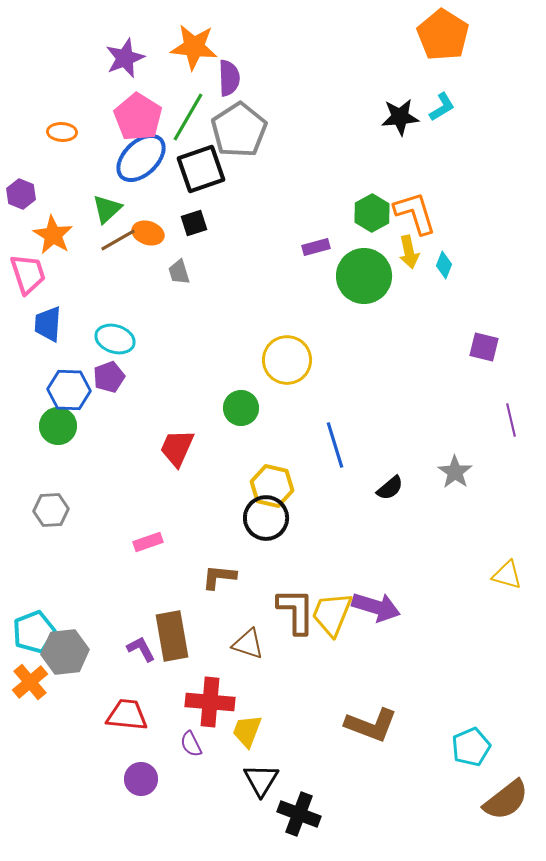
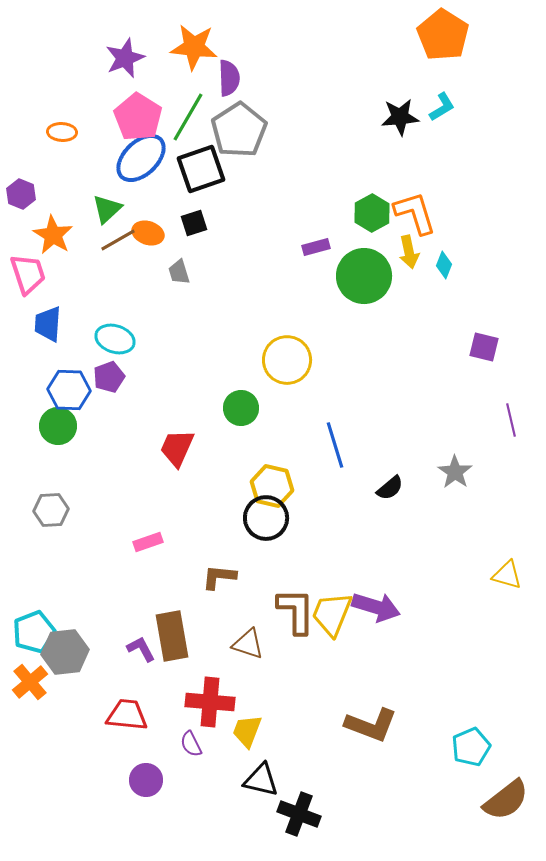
purple circle at (141, 779): moved 5 px right, 1 px down
black triangle at (261, 780): rotated 48 degrees counterclockwise
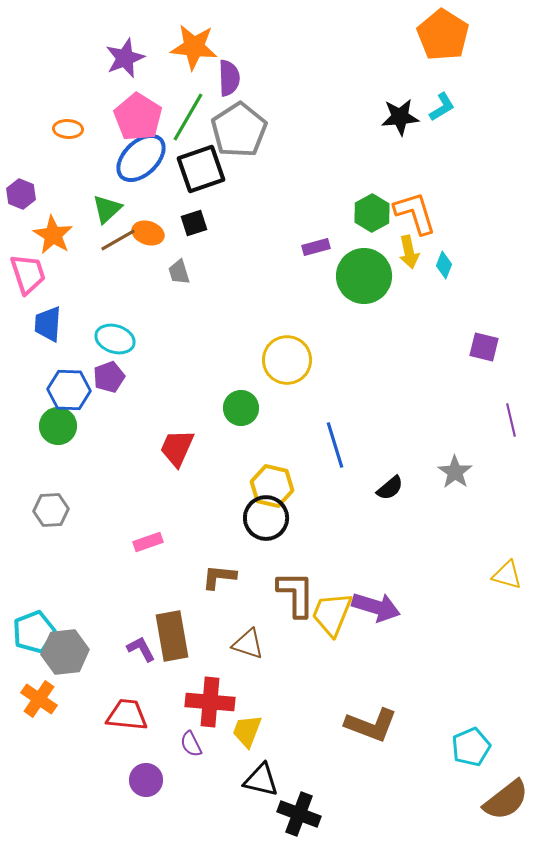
orange ellipse at (62, 132): moved 6 px right, 3 px up
brown L-shape at (296, 611): moved 17 px up
orange cross at (30, 682): moved 9 px right, 17 px down; rotated 15 degrees counterclockwise
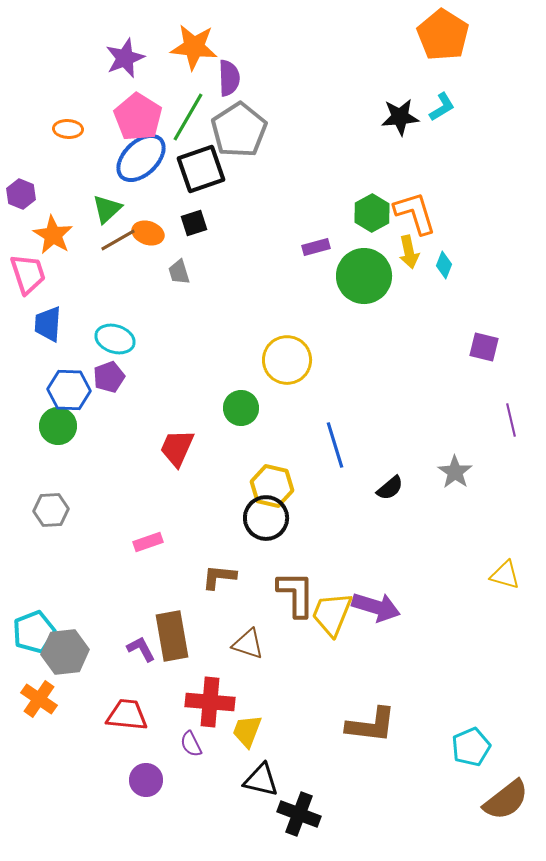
yellow triangle at (507, 575): moved 2 px left
brown L-shape at (371, 725): rotated 14 degrees counterclockwise
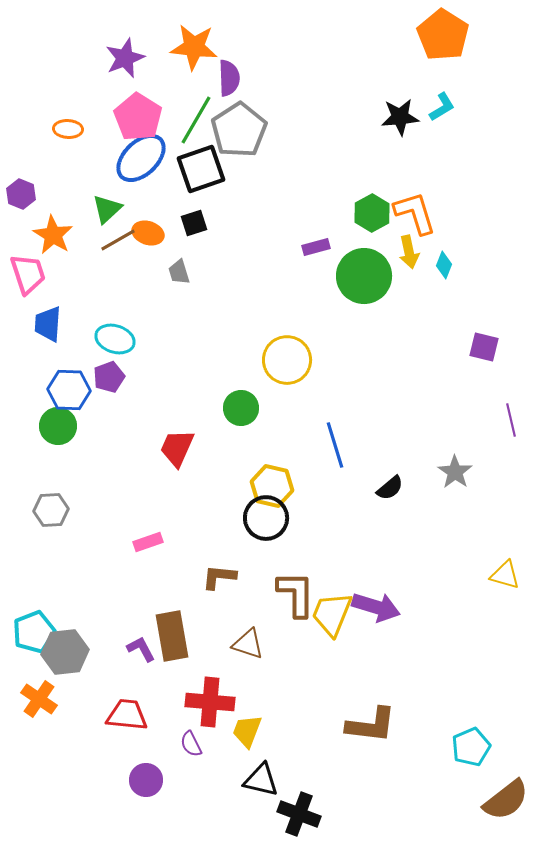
green line at (188, 117): moved 8 px right, 3 px down
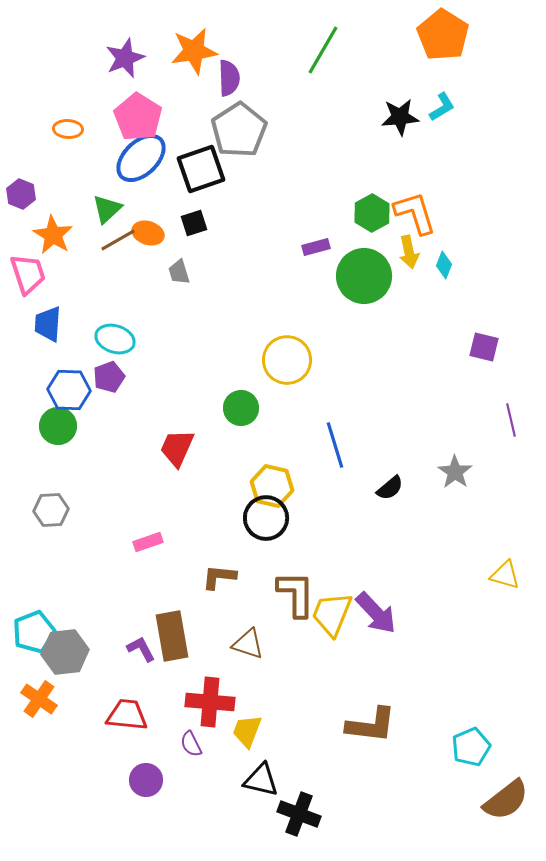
orange star at (194, 47): moved 4 px down; rotated 15 degrees counterclockwise
green line at (196, 120): moved 127 px right, 70 px up
purple arrow at (376, 607): moved 6 px down; rotated 30 degrees clockwise
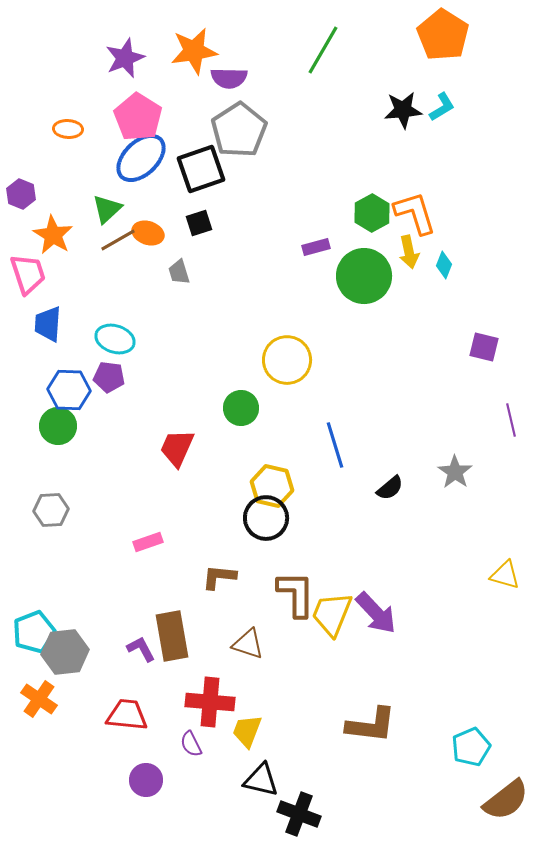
purple semicircle at (229, 78): rotated 93 degrees clockwise
black star at (400, 117): moved 3 px right, 7 px up
black square at (194, 223): moved 5 px right
purple pentagon at (109, 377): rotated 28 degrees clockwise
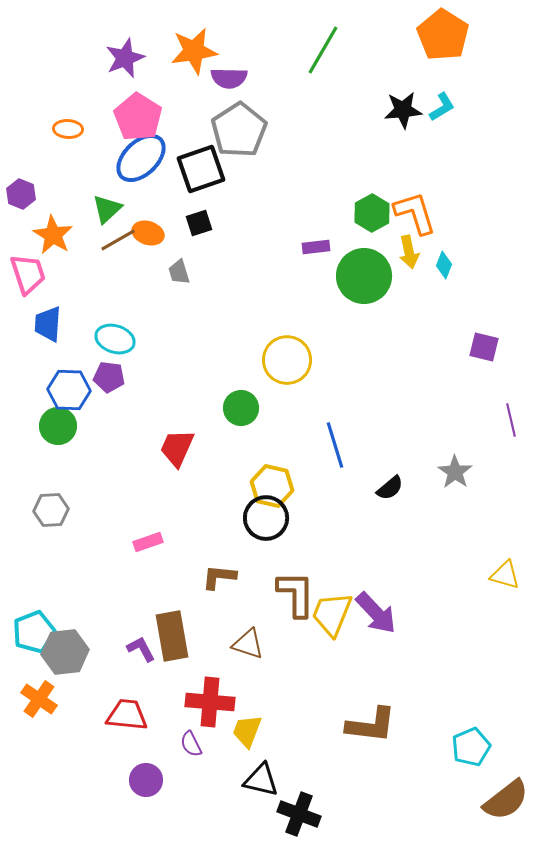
purple rectangle at (316, 247): rotated 8 degrees clockwise
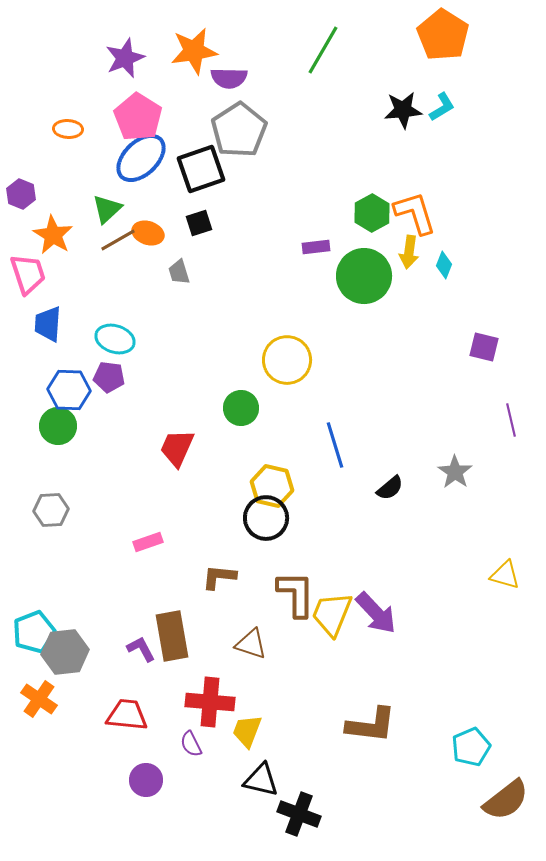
yellow arrow at (409, 252): rotated 20 degrees clockwise
brown triangle at (248, 644): moved 3 px right
